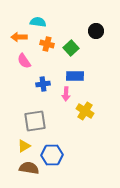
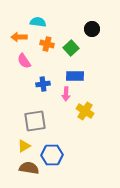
black circle: moved 4 px left, 2 px up
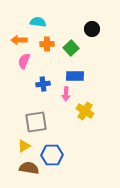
orange arrow: moved 3 px down
orange cross: rotated 16 degrees counterclockwise
pink semicircle: rotated 56 degrees clockwise
gray square: moved 1 px right, 1 px down
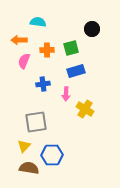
orange cross: moved 6 px down
green square: rotated 28 degrees clockwise
blue rectangle: moved 1 px right, 5 px up; rotated 18 degrees counterclockwise
yellow cross: moved 2 px up
yellow triangle: rotated 16 degrees counterclockwise
